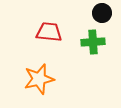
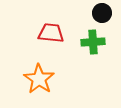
red trapezoid: moved 2 px right, 1 px down
orange star: rotated 24 degrees counterclockwise
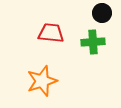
orange star: moved 3 px right, 2 px down; rotated 20 degrees clockwise
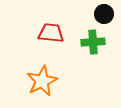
black circle: moved 2 px right, 1 px down
orange star: rotated 8 degrees counterclockwise
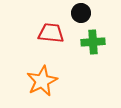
black circle: moved 23 px left, 1 px up
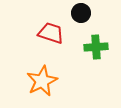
red trapezoid: rotated 12 degrees clockwise
green cross: moved 3 px right, 5 px down
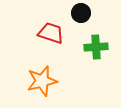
orange star: rotated 12 degrees clockwise
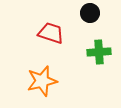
black circle: moved 9 px right
green cross: moved 3 px right, 5 px down
